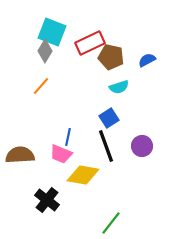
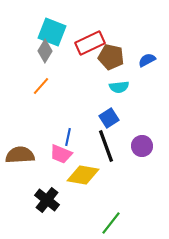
cyan semicircle: rotated 12 degrees clockwise
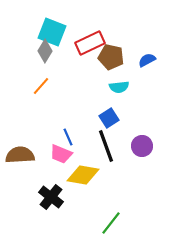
blue line: rotated 36 degrees counterclockwise
black cross: moved 4 px right, 3 px up
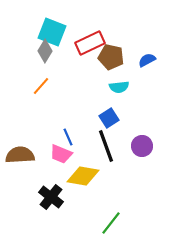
yellow diamond: moved 1 px down
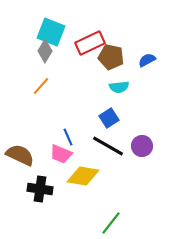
cyan square: moved 1 px left
black line: moved 2 px right; rotated 40 degrees counterclockwise
brown semicircle: rotated 28 degrees clockwise
black cross: moved 11 px left, 8 px up; rotated 30 degrees counterclockwise
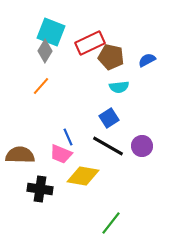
brown semicircle: rotated 24 degrees counterclockwise
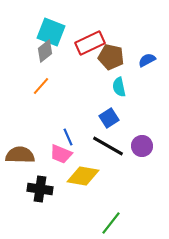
gray diamond: rotated 20 degrees clockwise
cyan semicircle: rotated 84 degrees clockwise
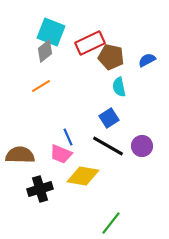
orange line: rotated 18 degrees clockwise
black cross: rotated 25 degrees counterclockwise
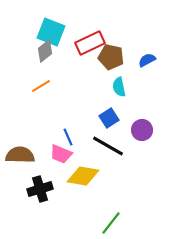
purple circle: moved 16 px up
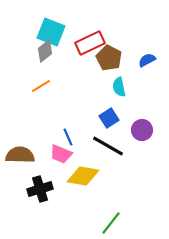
brown pentagon: moved 2 px left, 1 px down; rotated 15 degrees clockwise
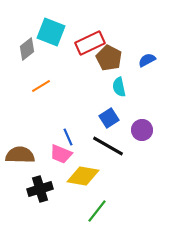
gray diamond: moved 18 px left, 2 px up
green line: moved 14 px left, 12 px up
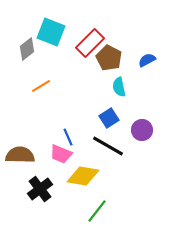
red rectangle: rotated 20 degrees counterclockwise
black cross: rotated 20 degrees counterclockwise
